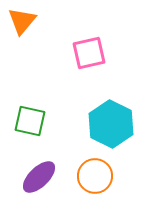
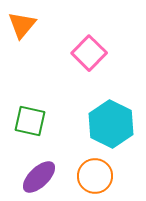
orange triangle: moved 4 px down
pink square: rotated 32 degrees counterclockwise
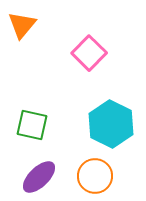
green square: moved 2 px right, 4 px down
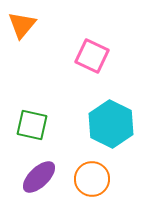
pink square: moved 3 px right, 3 px down; rotated 20 degrees counterclockwise
orange circle: moved 3 px left, 3 px down
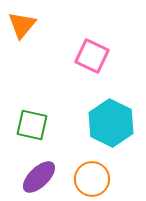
cyan hexagon: moved 1 px up
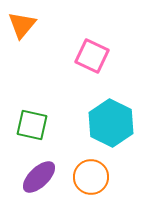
orange circle: moved 1 px left, 2 px up
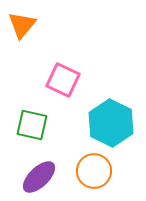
pink square: moved 29 px left, 24 px down
orange circle: moved 3 px right, 6 px up
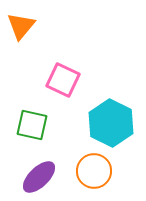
orange triangle: moved 1 px left, 1 px down
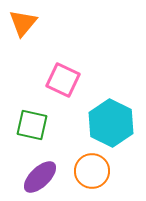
orange triangle: moved 2 px right, 3 px up
orange circle: moved 2 px left
purple ellipse: moved 1 px right
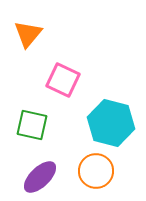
orange triangle: moved 5 px right, 11 px down
cyan hexagon: rotated 12 degrees counterclockwise
orange circle: moved 4 px right
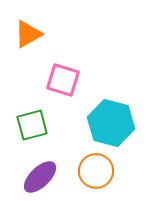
orange triangle: rotated 20 degrees clockwise
pink square: rotated 8 degrees counterclockwise
green square: rotated 28 degrees counterclockwise
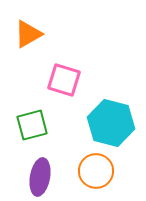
pink square: moved 1 px right
purple ellipse: rotated 36 degrees counterclockwise
